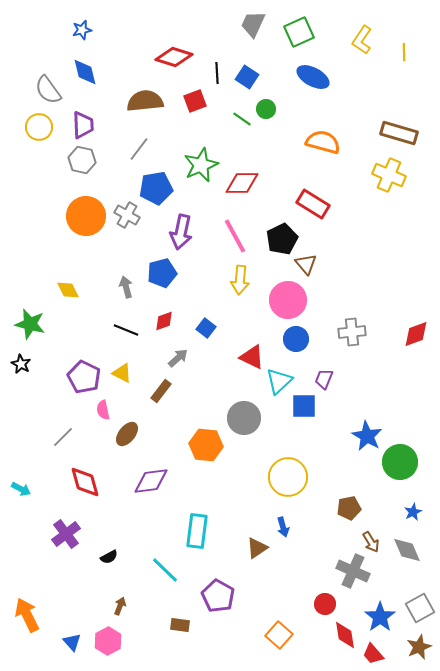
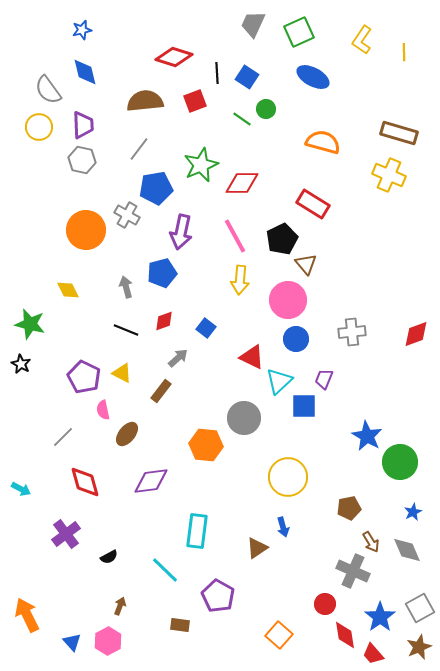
orange circle at (86, 216): moved 14 px down
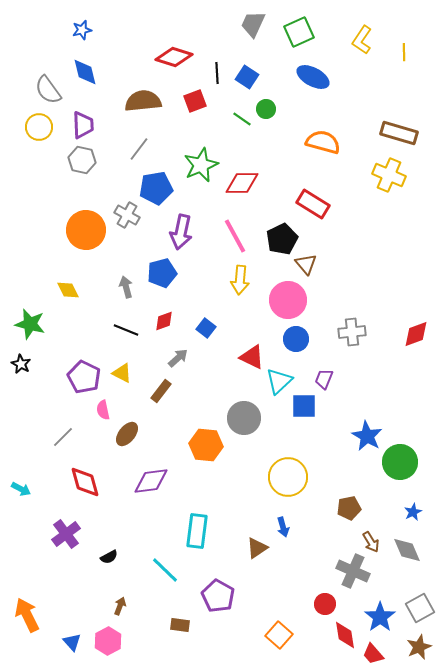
brown semicircle at (145, 101): moved 2 px left
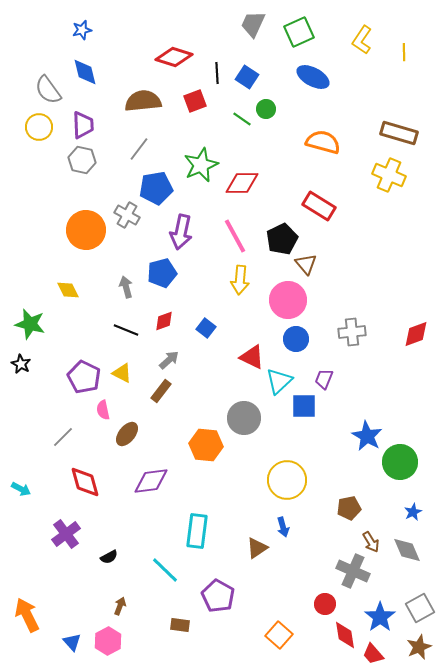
red rectangle at (313, 204): moved 6 px right, 2 px down
gray arrow at (178, 358): moved 9 px left, 2 px down
yellow circle at (288, 477): moved 1 px left, 3 px down
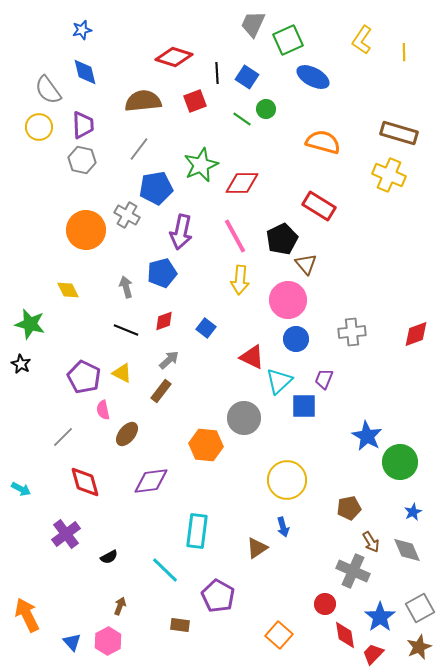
green square at (299, 32): moved 11 px left, 8 px down
red trapezoid at (373, 654): rotated 85 degrees clockwise
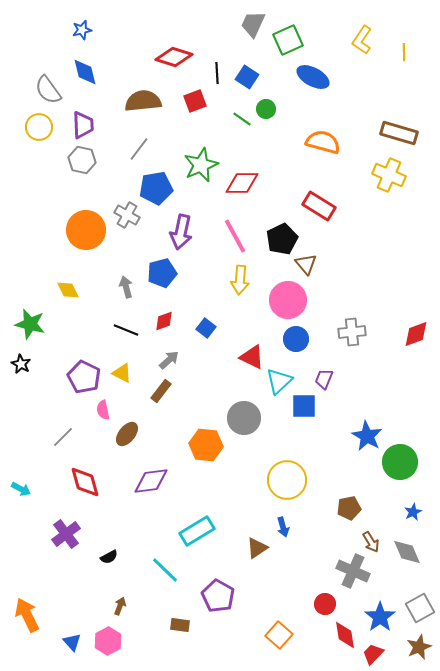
cyan rectangle at (197, 531): rotated 52 degrees clockwise
gray diamond at (407, 550): moved 2 px down
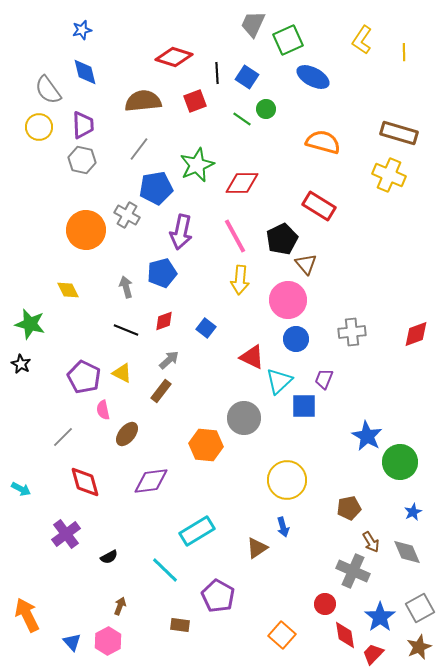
green star at (201, 165): moved 4 px left
orange square at (279, 635): moved 3 px right
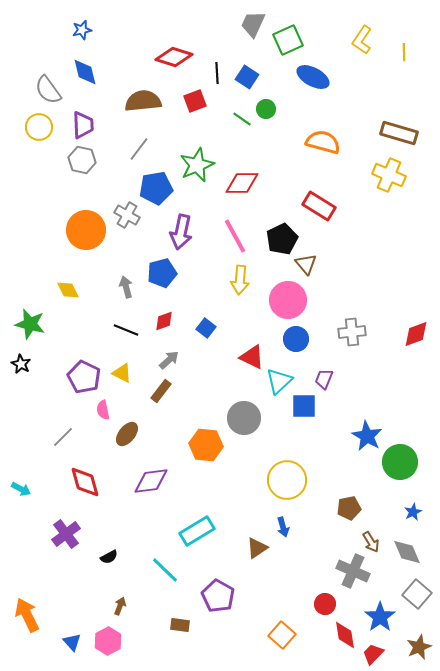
gray square at (420, 608): moved 3 px left, 14 px up; rotated 20 degrees counterclockwise
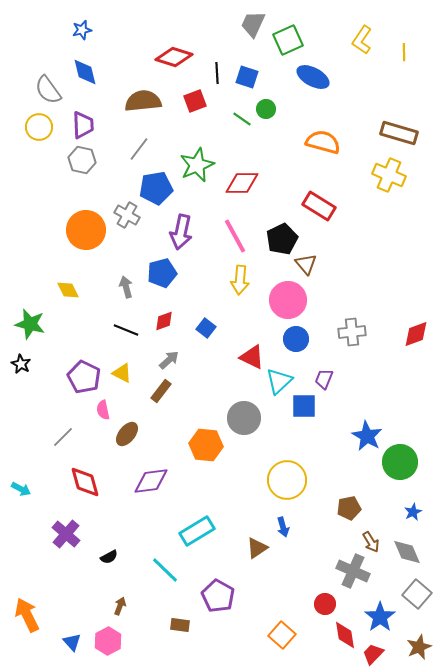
blue square at (247, 77): rotated 15 degrees counterclockwise
purple cross at (66, 534): rotated 12 degrees counterclockwise
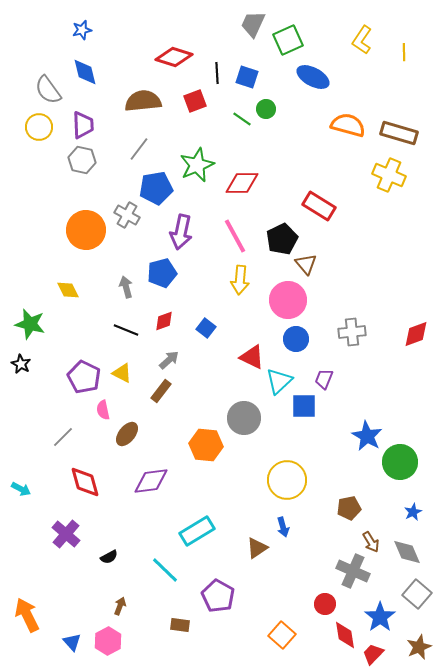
orange semicircle at (323, 142): moved 25 px right, 17 px up
